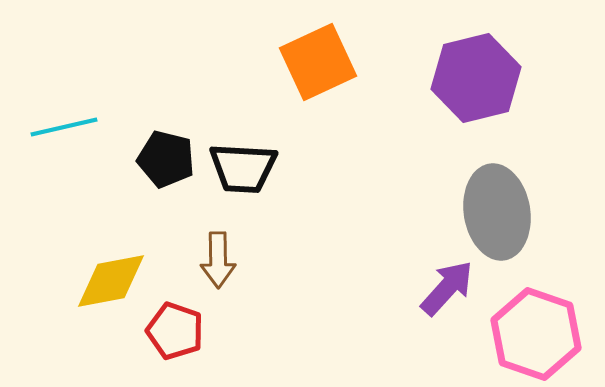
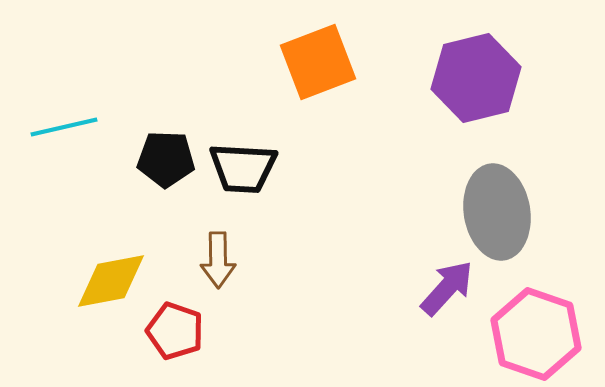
orange square: rotated 4 degrees clockwise
black pentagon: rotated 12 degrees counterclockwise
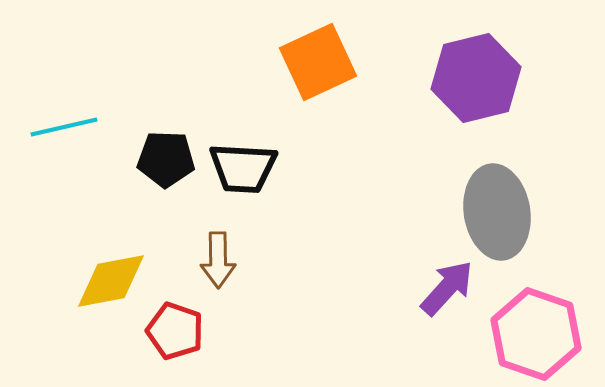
orange square: rotated 4 degrees counterclockwise
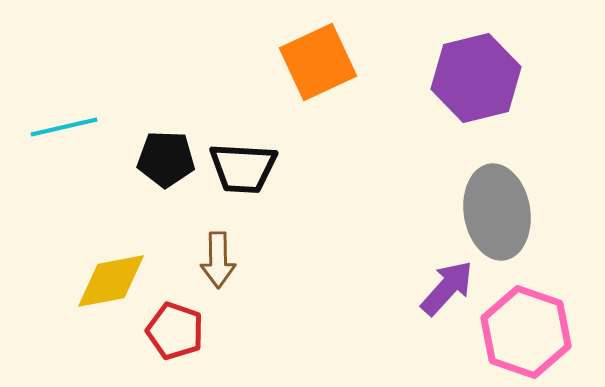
pink hexagon: moved 10 px left, 2 px up
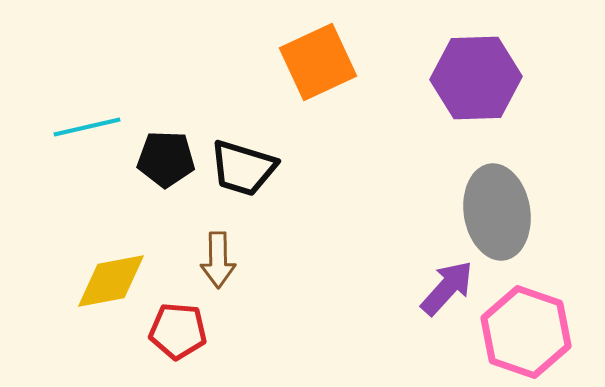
purple hexagon: rotated 12 degrees clockwise
cyan line: moved 23 px right
black trapezoid: rotated 14 degrees clockwise
red pentagon: moved 3 px right; rotated 14 degrees counterclockwise
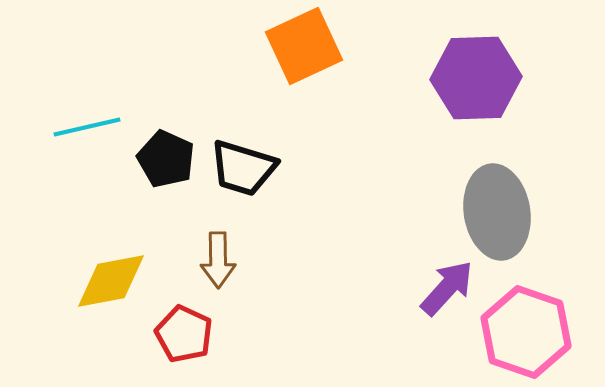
orange square: moved 14 px left, 16 px up
black pentagon: rotated 22 degrees clockwise
red pentagon: moved 6 px right, 3 px down; rotated 20 degrees clockwise
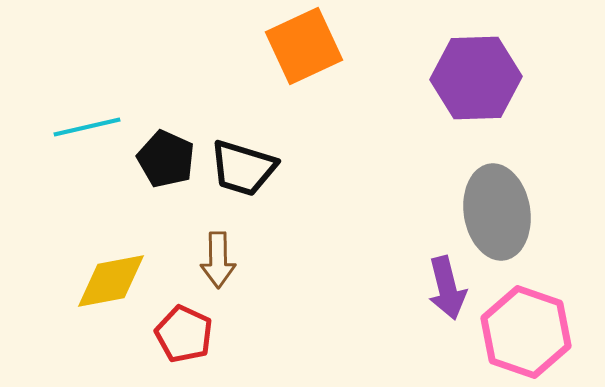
purple arrow: rotated 124 degrees clockwise
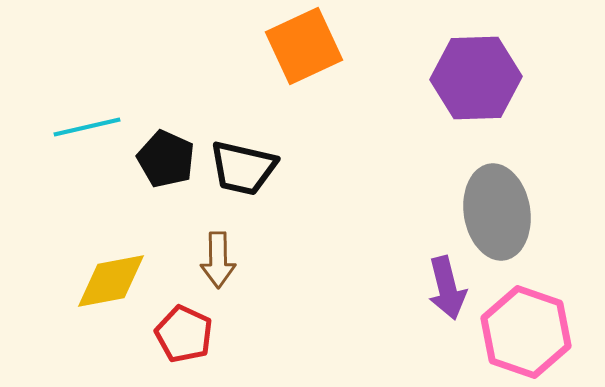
black trapezoid: rotated 4 degrees counterclockwise
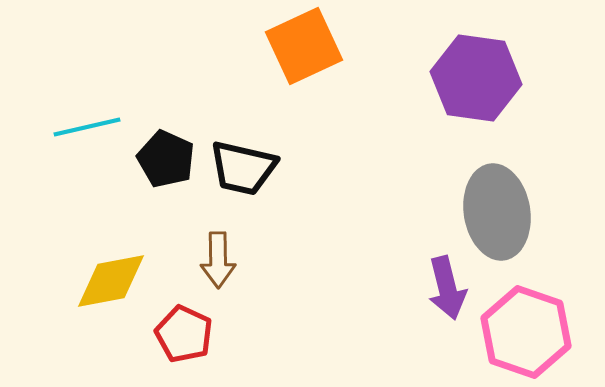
purple hexagon: rotated 10 degrees clockwise
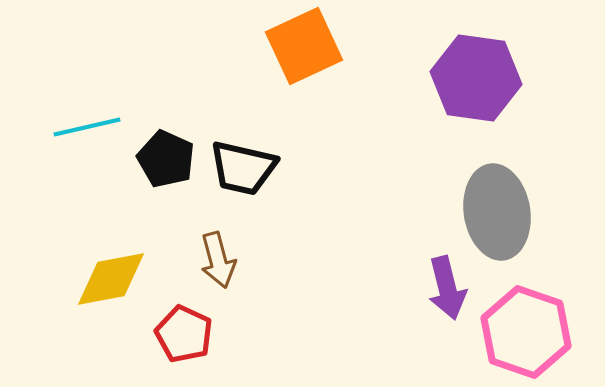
brown arrow: rotated 14 degrees counterclockwise
yellow diamond: moved 2 px up
